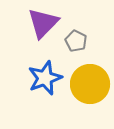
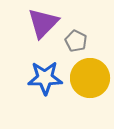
blue star: rotated 20 degrees clockwise
yellow circle: moved 6 px up
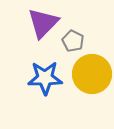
gray pentagon: moved 3 px left
yellow circle: moved 2 px right, 4 px up
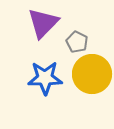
gray pentagon: moved 4 px right, 1 px down
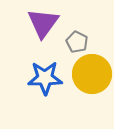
purple triangle: rotated 8 degrees counterclockwise
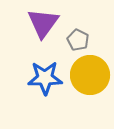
gray pentagon: moved 1 px right, 2 px up
yellow circle: moved 2 px left, 1 px down
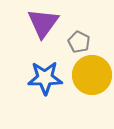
gray pentagon: moved 1 px right, 2 px down
yellow circle: moved 2 px right
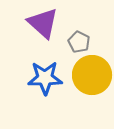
purple triangle: rotated 24 degrees counterclockwise
